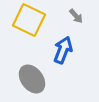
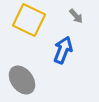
gray ellipse: moved 10 px left, 1 px down
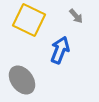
blue arrow: moved 3 px left
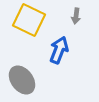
gray arrow: rotated 49 degrees clockwise
blue arrow: moved 1 px left
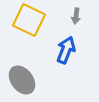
blue arrow: moved 7 px right
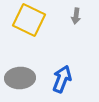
blue arrow: moved 4 px left, 29 px down
gray ellipse: moved 2 px left, 2 px up; rotated 56 degrees counterclockwise
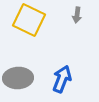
gray arrow: moved 1 px right, 1 px up
gray ellipse: moved 2 px left
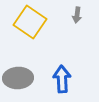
yellow square: moved 1 px right, 2 px down; rotated 8 degrees clockwise
blue arrow: rotated 24 degrees counterclockwise
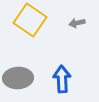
gray arrow: moved 8 px down; rotated 70 degrees clockwise
yellow square: moved 2 px up
